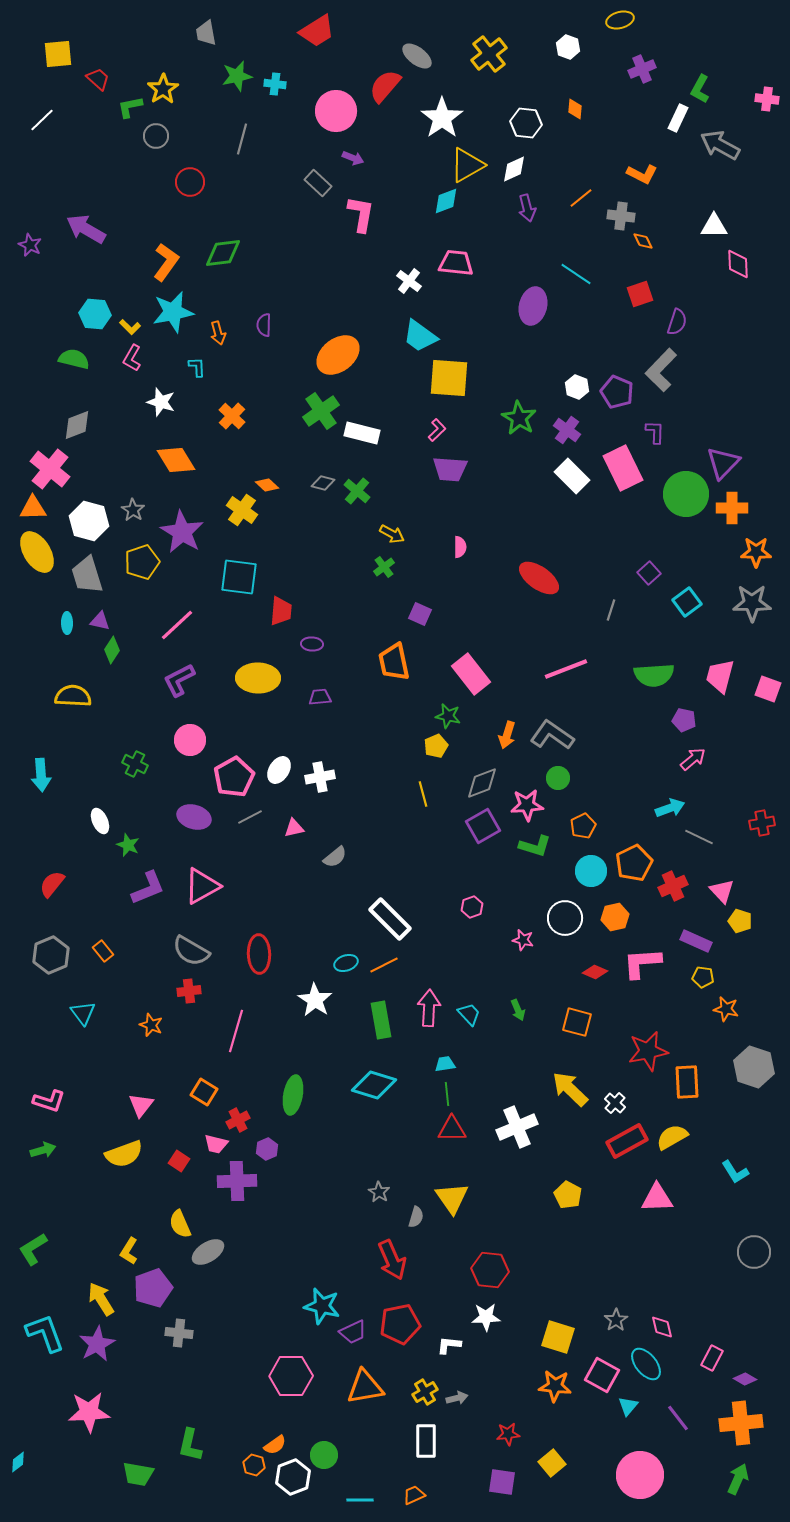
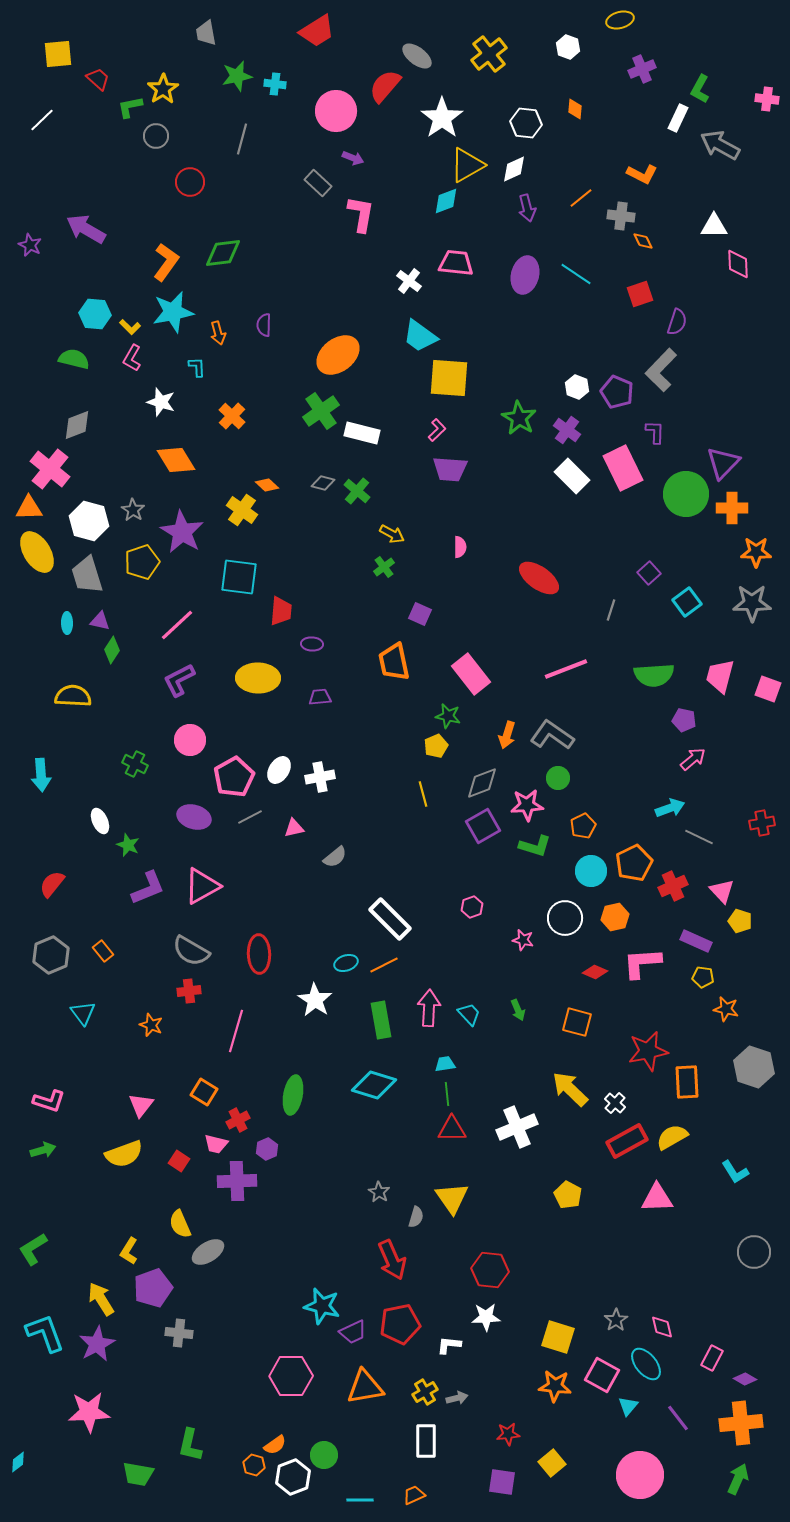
purple ellipse at (533, 306): moved 8 px left, 31 px up
orange triangle at (33, 508): moved 4 px left
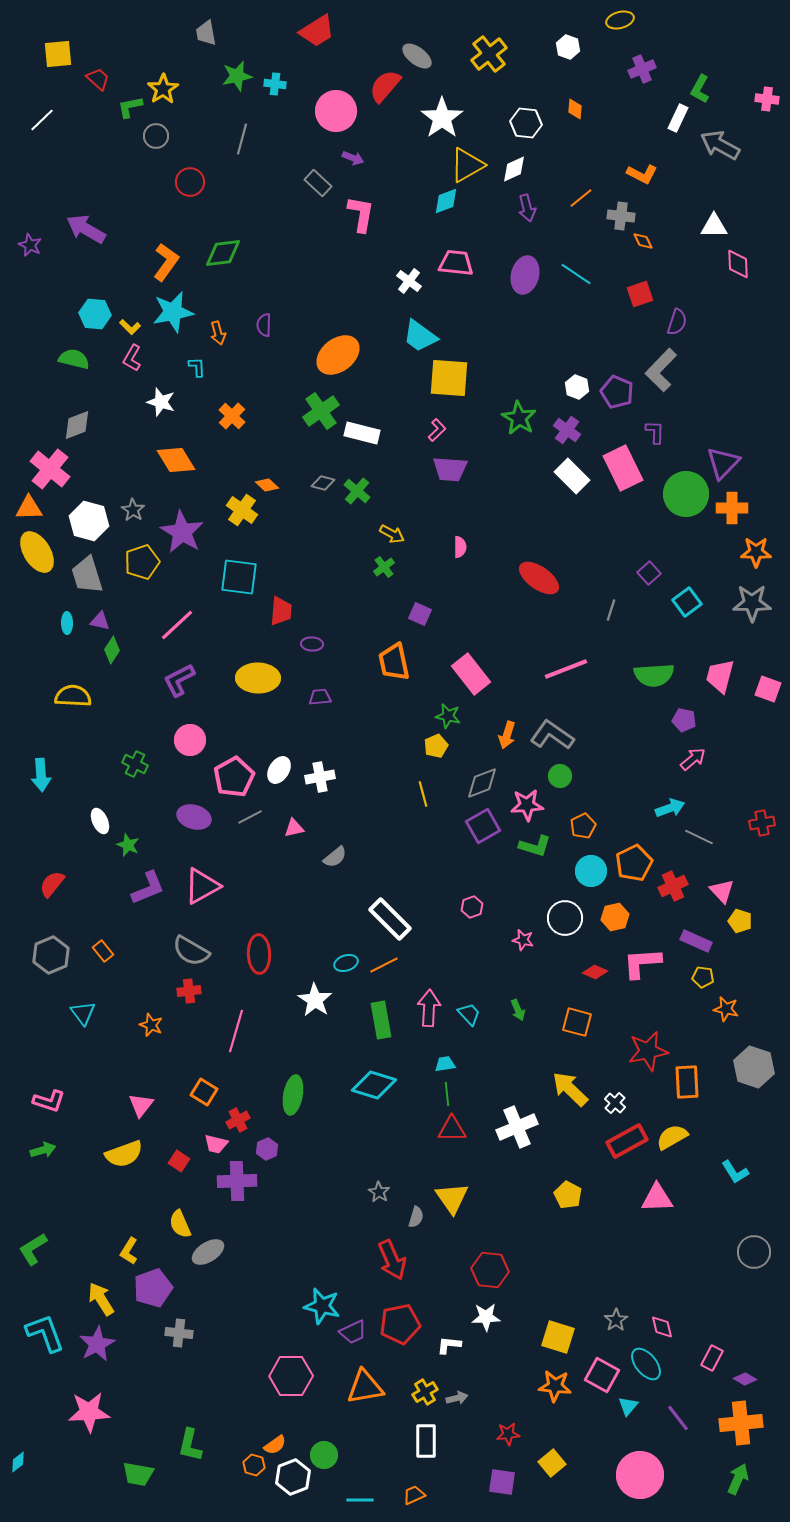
green circle at (558, 778): moved 2 px right, 2 px up
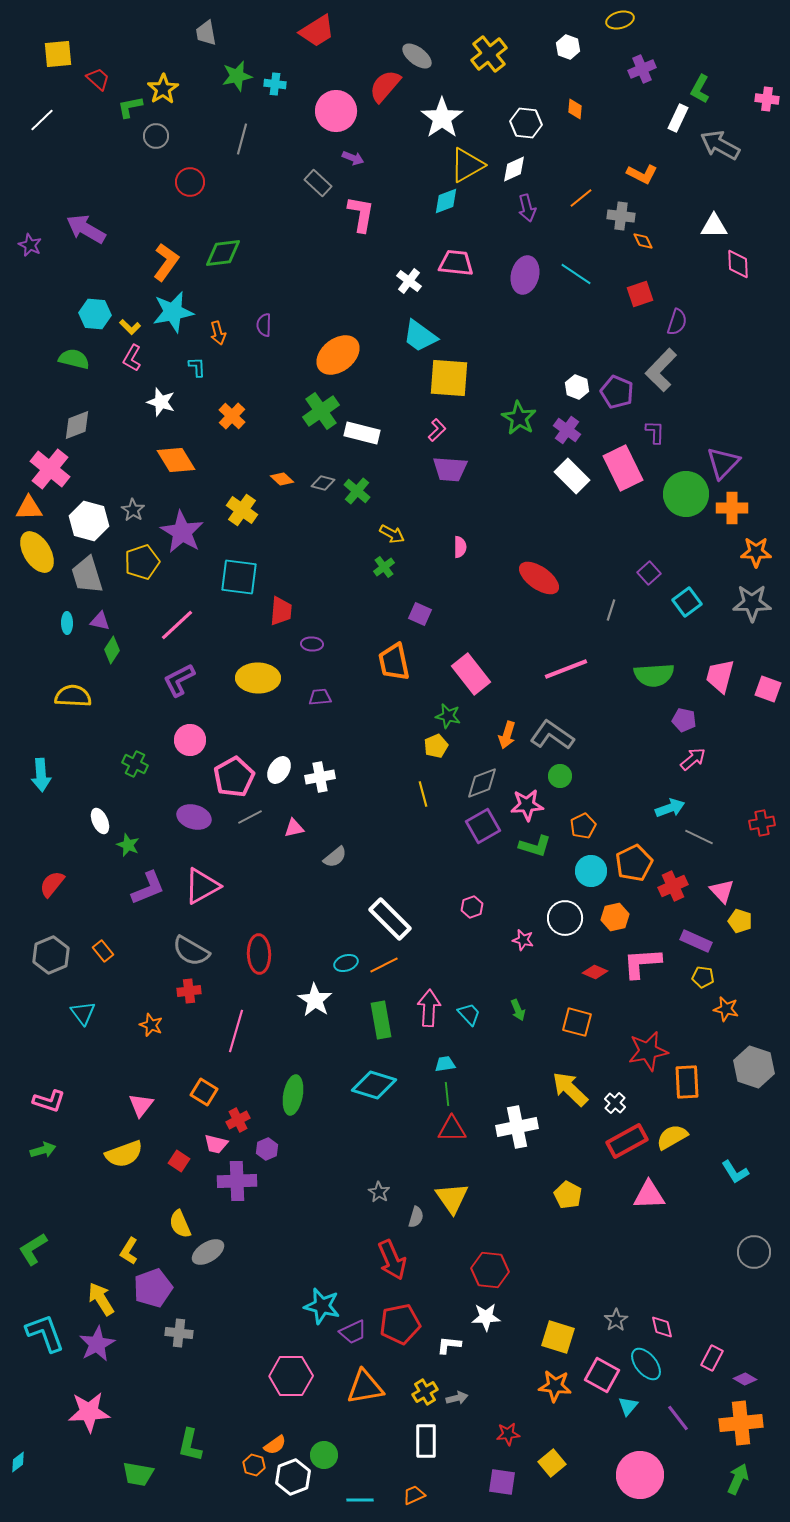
orange diamond at (267, 485): moved 15 px right, 6 px up
white cross at (517, 1127): rotated 12 degrees clockwise
pink triangle at (657, 1198): moved 8 px left, 3 px up
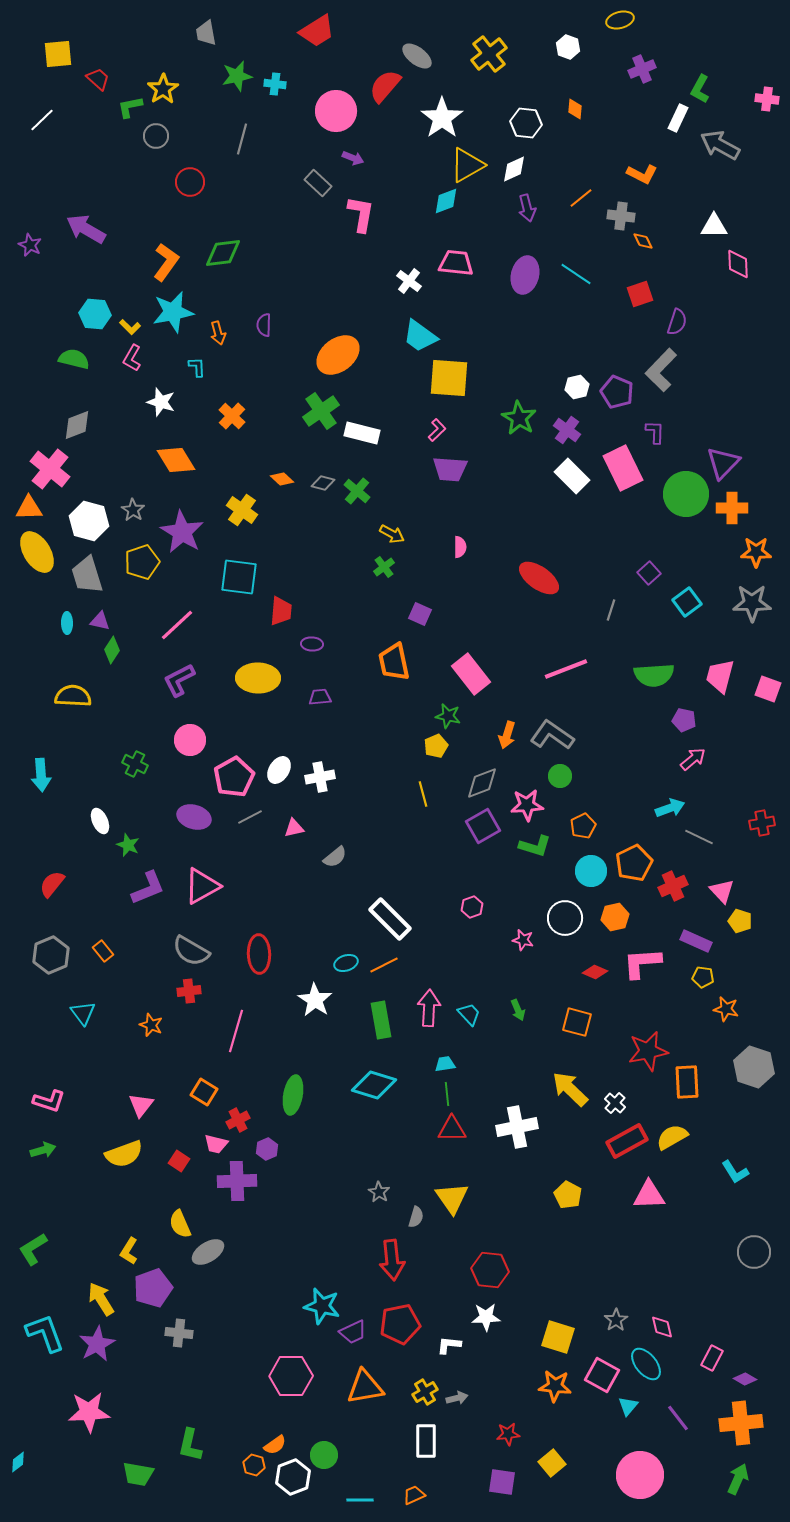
white hexagon at (577, 387): rotated 25 degrees clockwise
red arrow at (392, 1260): rotated 18 degrees clockwise
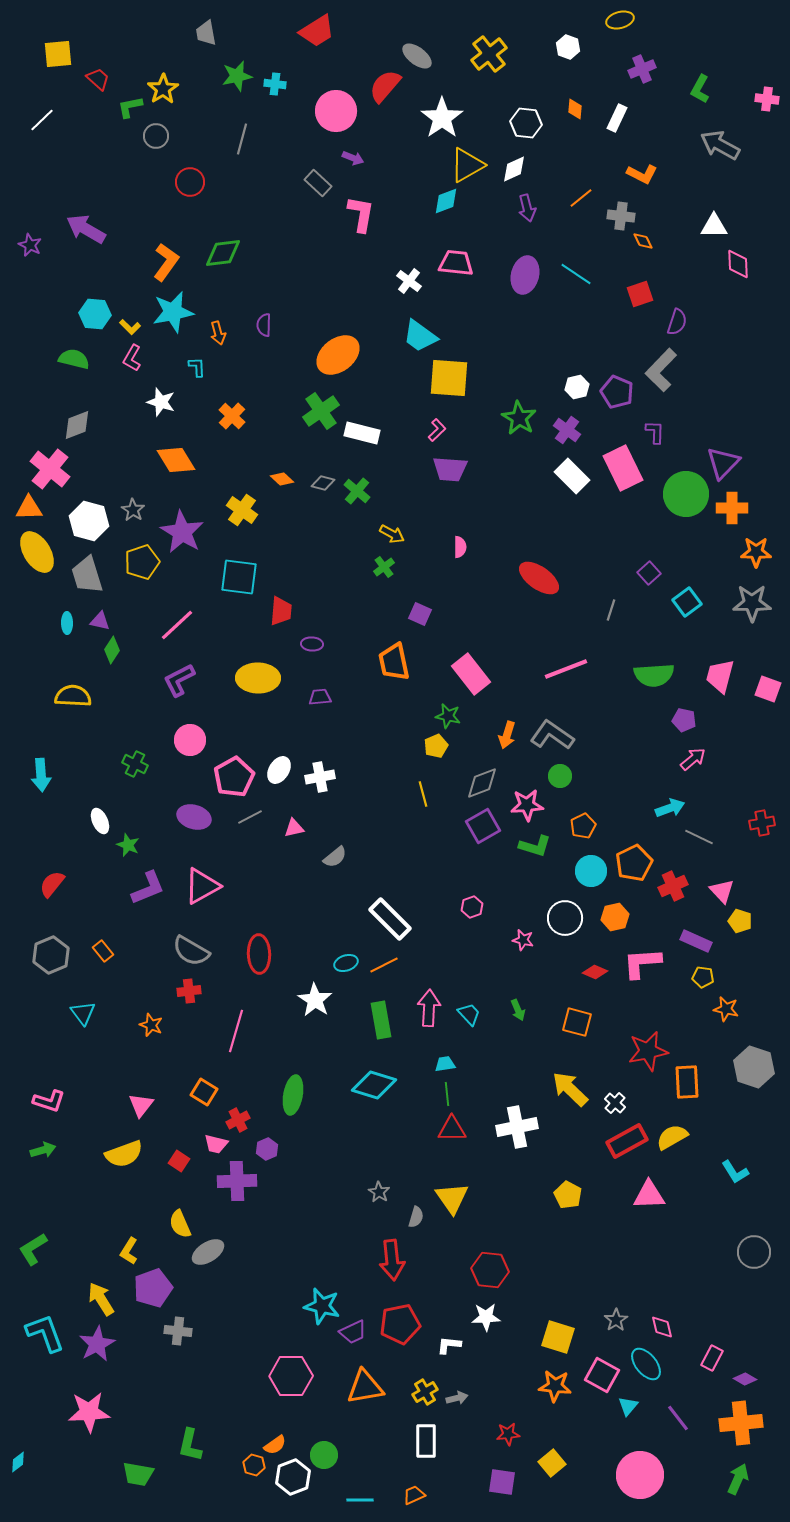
white rectangle at (678, 118): moved 61 px left
gray cross at (179, 1333): moved 1 px left, 2 px up
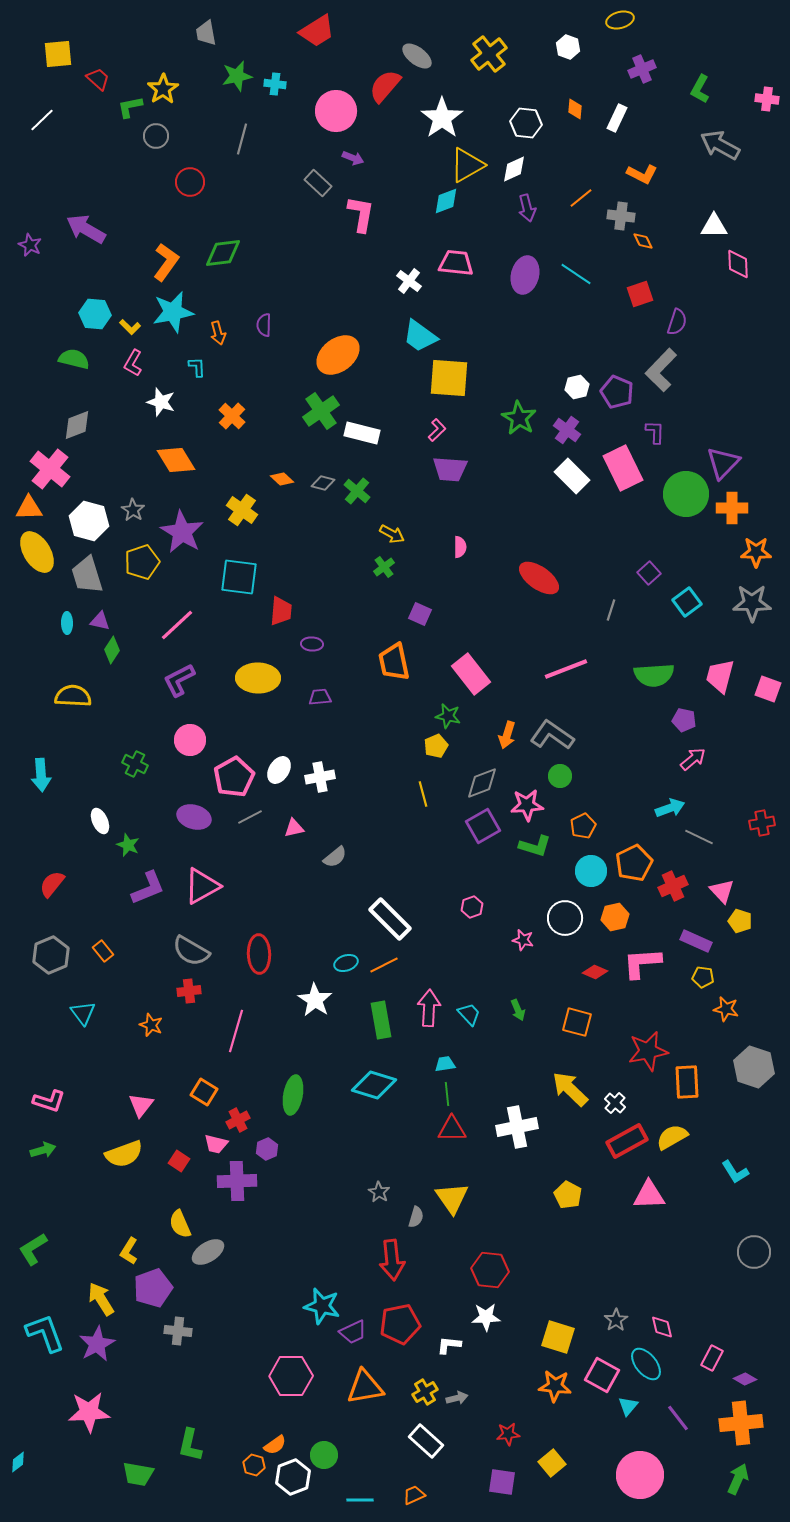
pink L-shape at (132, 358): moved 1 px right, 5 px down
white rectangle at (426, 1441): rotated 48 degrees counterclockwise
